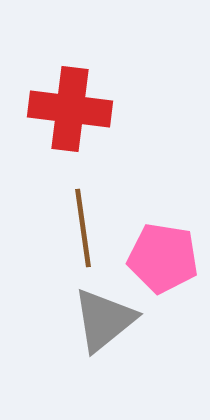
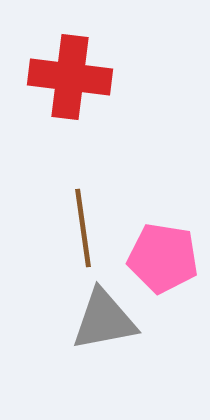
red cross: moved 32 px up
gray triangle: rotated 28 degrees clockwise
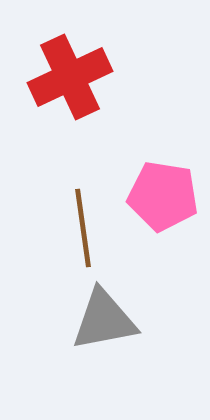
red cross: rotated 32 degrees counterclockwise
pink pentagon: moved 62 px up
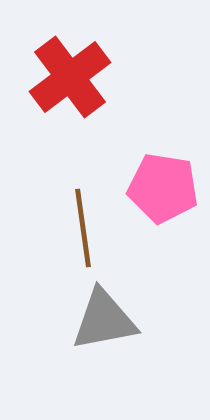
red cross: rotated 12 degrees counterclockwise
pink pentagon: moved 8 px up
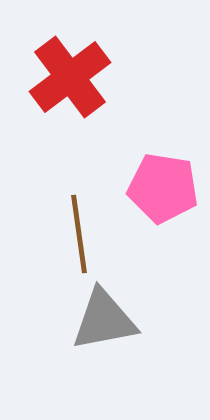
brown line: moved 4 px left, 6 px down
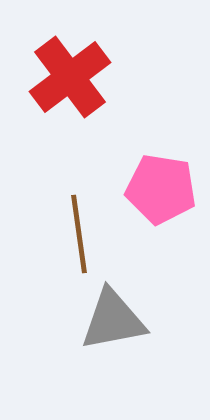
pink pentagon: moved 2 px left, 1 px down
gray triangle: moved 9 px right
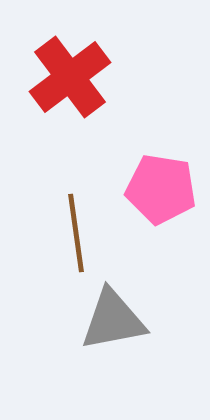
brown line: moved 3 px left, 1 px up
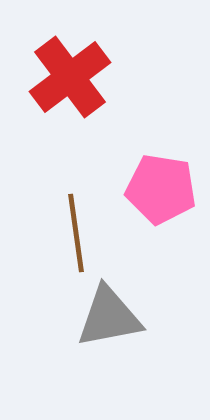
gray triangle: moved 4 px left, 3 px up
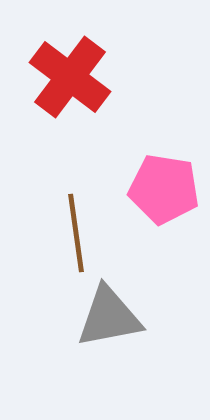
red cross: rotated 16 degrees counterclockwise
pink pentagon: moved 3 px right
